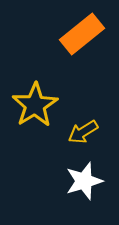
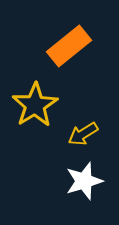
orange rectangle: moved 13 px left, 12 px down
yellow arrow: moved 2 px down
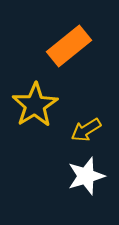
yellow arrow: moved 3 px right, 4 px up
white star: moved 2 px right, 5 px up
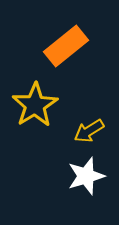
orange rectangle: moved 3 px left
yellow arrow: moved 3 px right, 1 px down
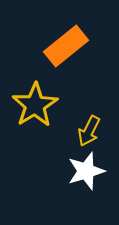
yellow arrow: rotated 32 degrees counterclockwise
white star: moved 5 px up
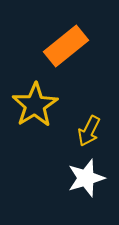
white star: moved 7 px down
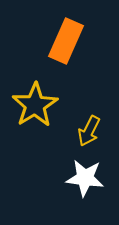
orange rectangle: moved 5 px up; rotated 27 degrees counterclockwise
white star: moved 1 px left; rotated 24 degrees clockwise
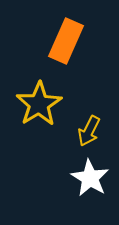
yellow star: moved 4 px right, 1 px up
white star: moved 5 px right; rotated 24 degrees clockwise
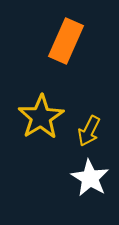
yellow star: moved 2 px right, 13 px down
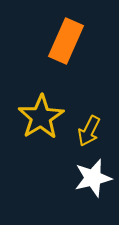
white star: moved 3 px right; rotated 27 degrees clockwise
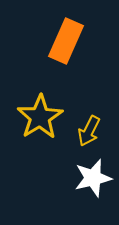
yellow star: moved 1 px left
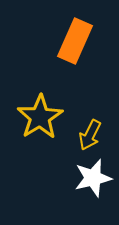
orange rectangle: moved 9 px right
yellow arrow: moved 1 px right, 4 px down
